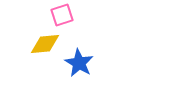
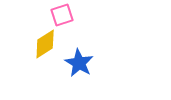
yellow diamond: rotated 28 degrees counterclockwise
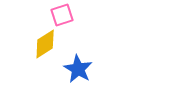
blue star: moved 1 px left, 6 px down
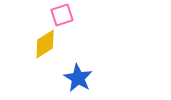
blue star: moved 9 px down
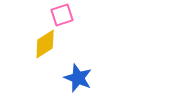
blue star: rotated 8 degrees counterclockwise
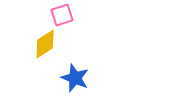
blue star: moved 3 px left
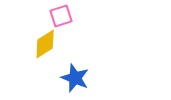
pink square: moved 1 px left, 1 px down
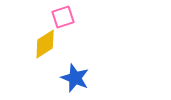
pink square: moved 2 px right, 1 px down
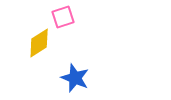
yellow diamond: moved 6 px left, 1 px up
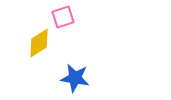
blue star: rotated 12 degrees counterclockwise
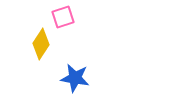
yellow diamond: moved 2 px right, 1 px down; rotated 24 degrees counterclockwise
